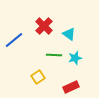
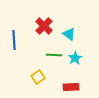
blue line: rotated 54 degrees counterclockwise
cyan star: rotated 16 degrees counterclockwise
red rectangle: rotated 21 degrees clockwise
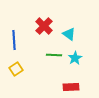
yellow square: moved 22 px left, 8 px up
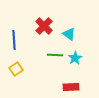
green line: moved 1 px right
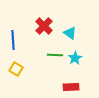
cyan triangle: moved 1 px right, 1 px up
blue line: moved 1 px left
yellow square: rotated 24 degrees counterclockwise
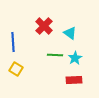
blue line: moved 2 px down
red rectangle: moved 3 px right, 7 px up
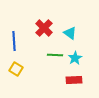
red cross: moved 2 px down
blue line: moved 1 px right, 1 px up
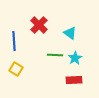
red cross: moved 5 px left, 3 px up
